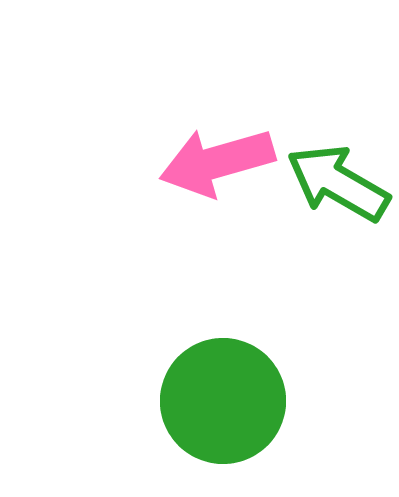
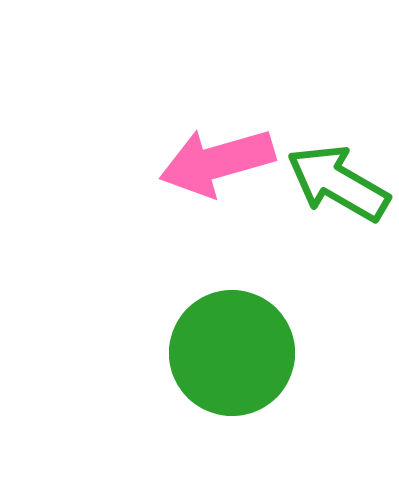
green circle: moved 9 px right, 48 px up
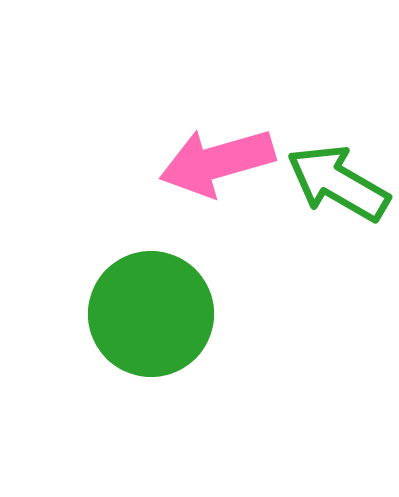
green circle: moved 81 px left, 39 px up
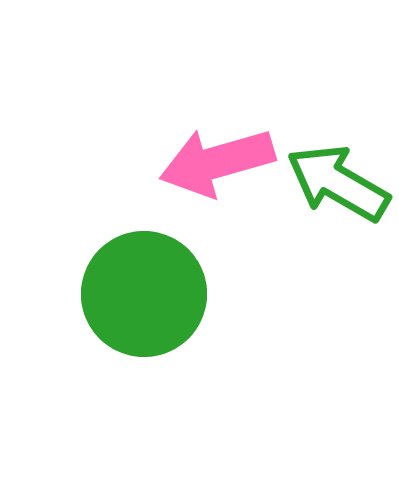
green circle: moved 7 px left, 20 px up
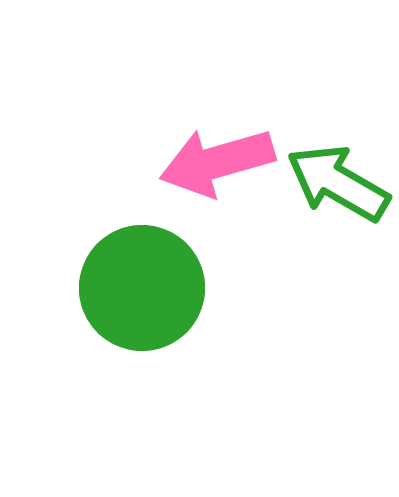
green circle: moved 2 px left, 6 px up
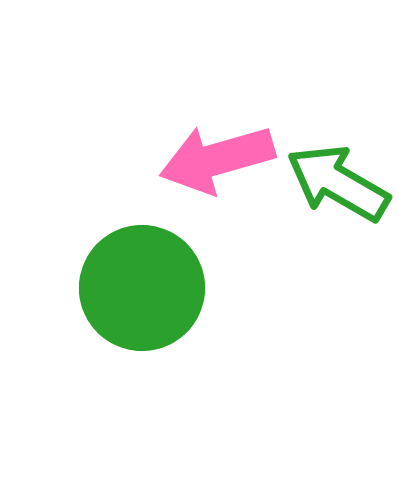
pink arrow: moved 3 px up
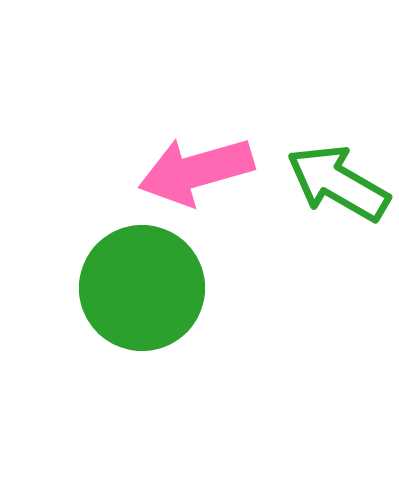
pink arrow: moved 21 px left, 12 px down
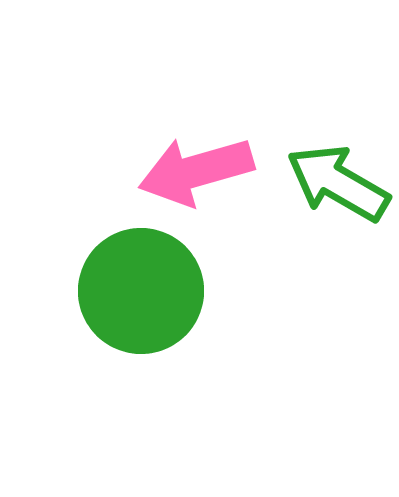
green circle: moved 1 px left, 3 px down
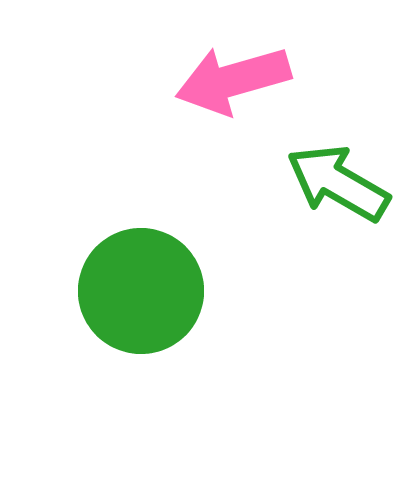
pink arrow: moved 37 px right, 91 px up
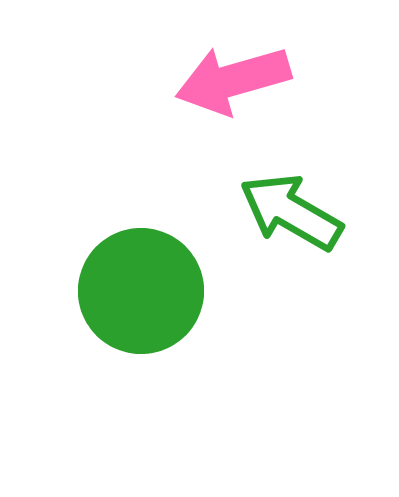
green arrow: moved 47 px left, 29 px down
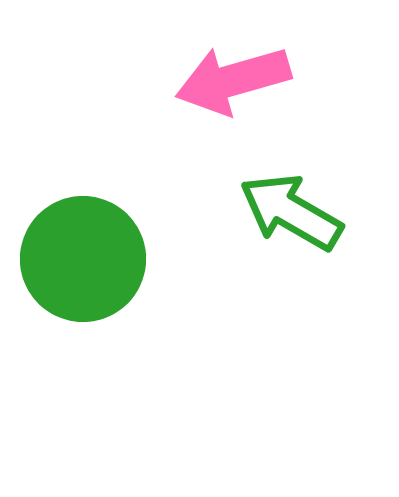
green circle: moved 58 px left, 32 px up
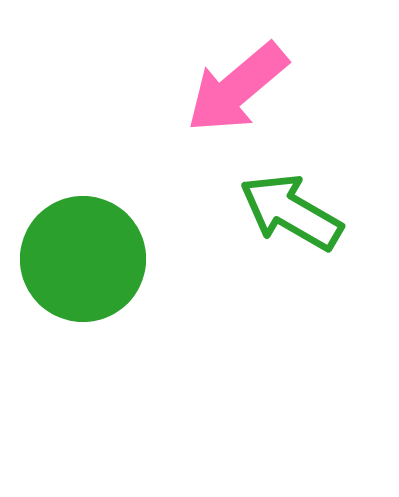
pink arrow: moved 4 px right, 8 px down; rotated 24 degrees counterclockwise
